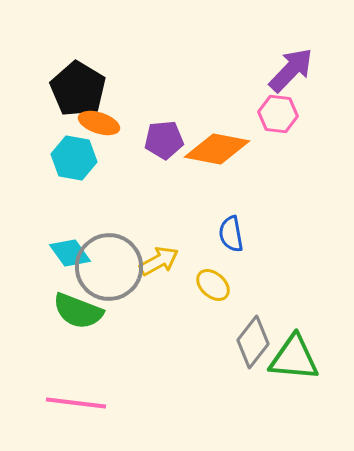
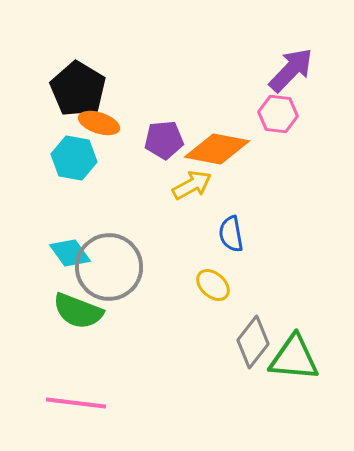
yellow arrow: moved 33 px right, 76 px up
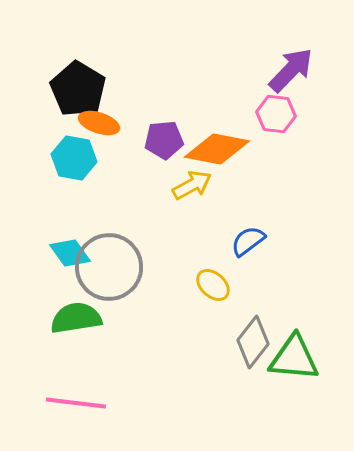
pink hexagon: moved 2 px left
blue semicircle: moved 17 px right, 7 px down; rotated 63 degrees clockwise
green semicircle: moved 2 px left, 7 px down; rotated 150 degrees clockwise
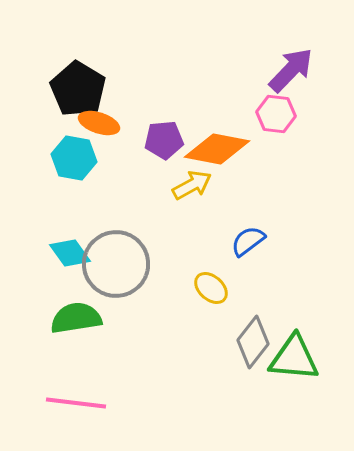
gray circle: moved 7 px right, 3 px up
yellow ellipse: moved 2 px left, 3 px down
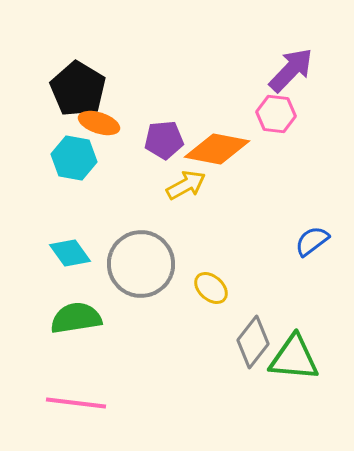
yellow arrow: moved 6 px left
blue semicircle: moved 64 px right
gray circle: moved 25 px right
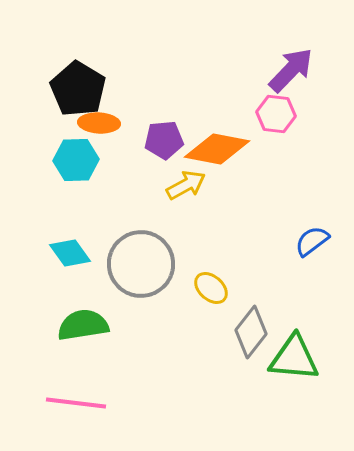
orange ellipse: rotated 15 degrees counterclockwise
cyan hexagon: moved 2 px right, 2 px down; rotated 12 degrees counterclockwise
green semicircle: moved 7 px right, 7 px down
gray diamond: moved 2 px left, 10 px up
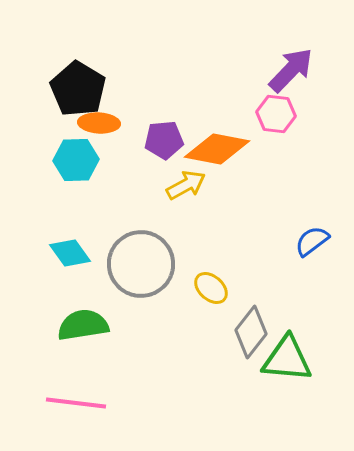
green triangle: moved 7 px left, 1 px down
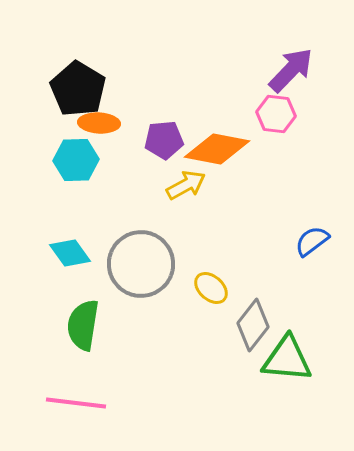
green semicircle: rotated 72 degrees counterclockwise
gray diamond: moved 2 px right, 7 px up
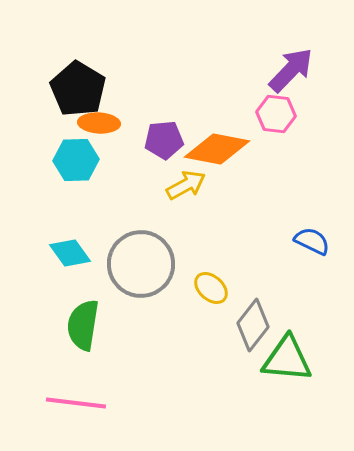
blue semicircle: rotated 63 degrees clockwise
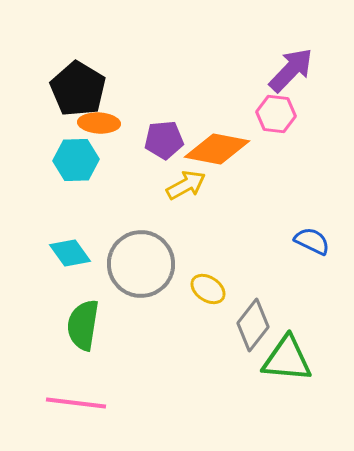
yellow ellipse: moved 3 px left, 1 px down; rotated 8 degrees counterclockwise
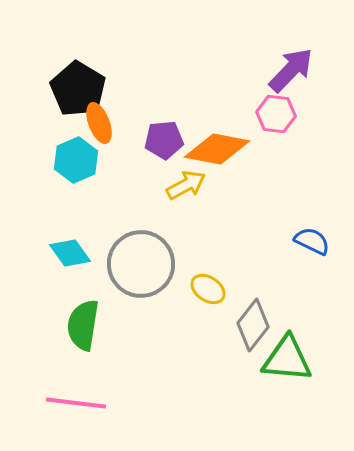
orange ellipse: rotated 66 degrees clockwise
cyan hexagon: rotated 21 degrees counterclockwise
